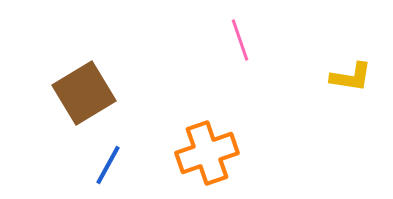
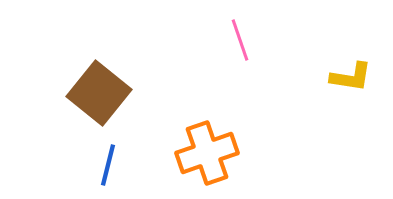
brown square: moved 15 px right; rotated 20 degrees counterclockwise
blue line: rotated 15 degrees counterclockwise
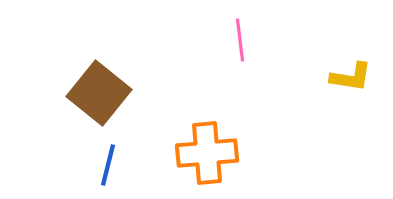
pink line: rotated 12 degrees clockwise
orange cross: rotated 14 degrees clockwise
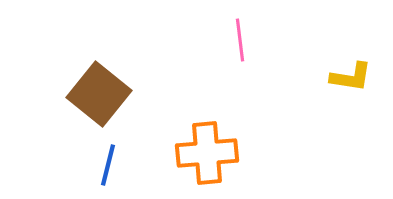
brown square: moved 1 px down
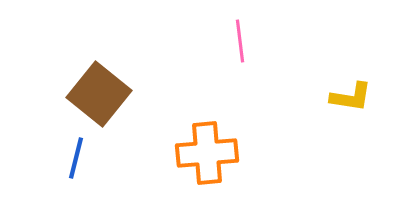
pink line: moved 1 px down
yellow L-shape: moved 20 px down
blue line: moved 32 px left, 7 px up
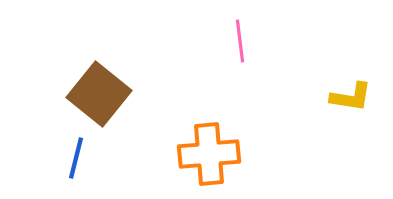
orange cross: moved 2 px right, 1 px down
